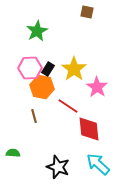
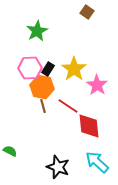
brown square: rotated 24 degrees clockwise
pink star: moved 2 px up
brown line: moved 9 px right, 10 px up
red diamond: moved 3 px up
green semicircle: moved 3 px left, 2 px up; rotated 24 degrees clockwise
cyan arrow: moved 1 px left, 2 px up
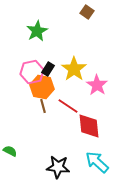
pink hexagon: moved 2 px right, 4 px down; rotated 10 degrees counterclockwise
black star: rotated 15 degrees counterclockwise
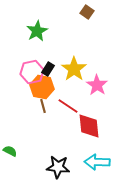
cyan arrow: rotated 40 degrees counterclockwise
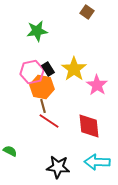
green star: rotated 20 degrees clockwise
black rectangle: rotated 64 degrees counterclockwise
red line: moved 19 px left, 15 px down
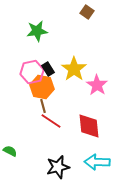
red line: moved 2 px right
black star: rotated 20 degrees counterclockwise
